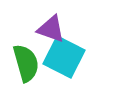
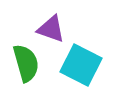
cyan square: moved 17 px right, 8 px down
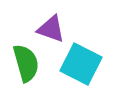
cyan square: moved 1 px up
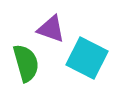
cyan square: moved 6 px right, 6 px up
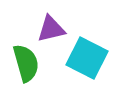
purple triangle: rotated 32 degrees counterclockwise
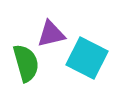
purple triangle: moved 5 px down
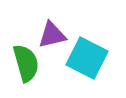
purple triangle: moved 1 px right, 1 px down
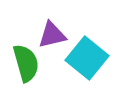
cyan square: rotated 12 degrees clockwise
